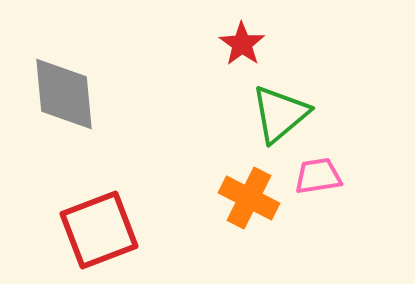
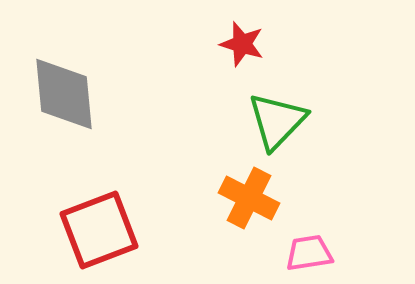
red star: rotated 18 degrees counterclockwise
green triangle: moved 3 px left, 7 px down; rotated 6 degrees counterclockwise
pink trapezoid: moved 9 px left, 77 px down
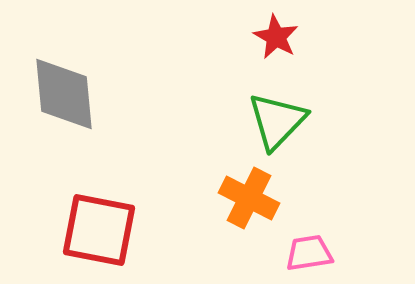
red star: moved 34 px right, 7 px up; rotated 12 degrees clockwise
red square: rotated 32 degrees clockwise
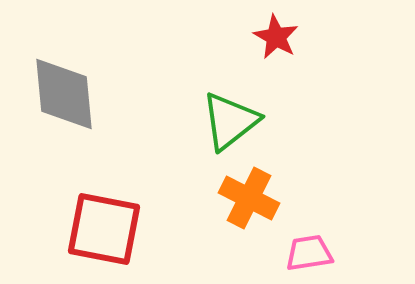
green triangle: moved 47 px left; rotated 8 degrees clockwise
red square: moved 5 px right, 1 px up
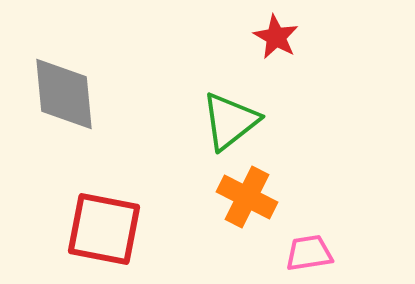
orange cross: moved 2 px left, 1 px up
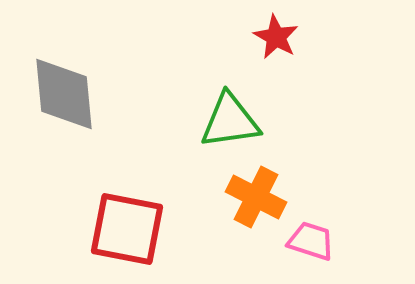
green triangle: rotated 30 degrees clockwise
orange cross: moved 9 px right
red square: moved 23 px right
pink trapezoid: moved 2 px right, 12 px up; rotated 27 degrees clockwise
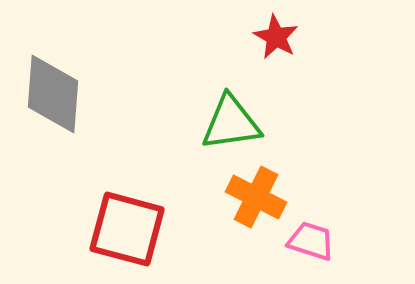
gray diamond: moved 11 px left; rotated 10 degrees clockwise
green triangle: moved 1 px right, 2 px down
red square: rotated 4 degrees clockwise
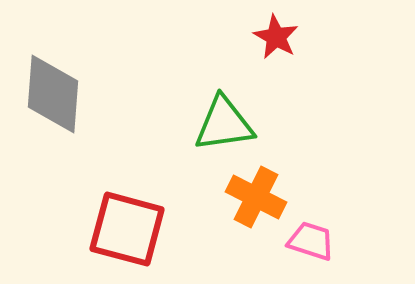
green triangle: moved 7 px left, 1 px down
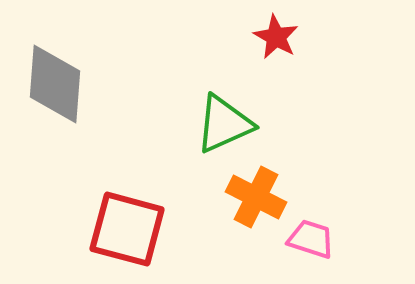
gray diamond: moved 2 px right, 10 px up
green triangle: rotated 16 degrees counterclockwise
pink trapezoid: moved 2 px up
